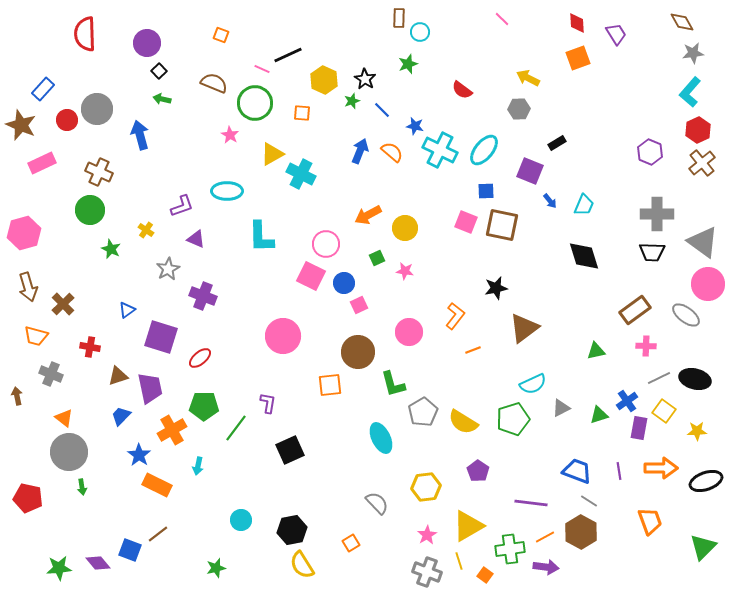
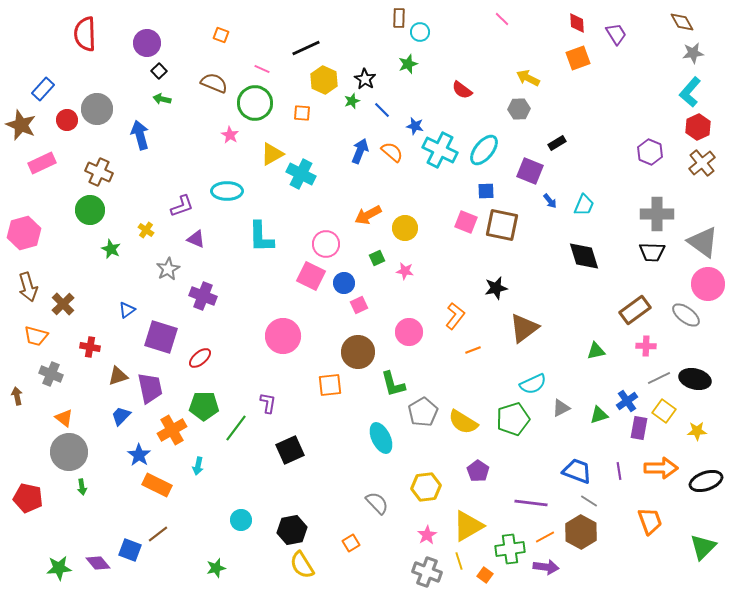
black line at (288, 55): moved 18 px right, 7 px up
red hexagon at (698, 130): moved 3 px up
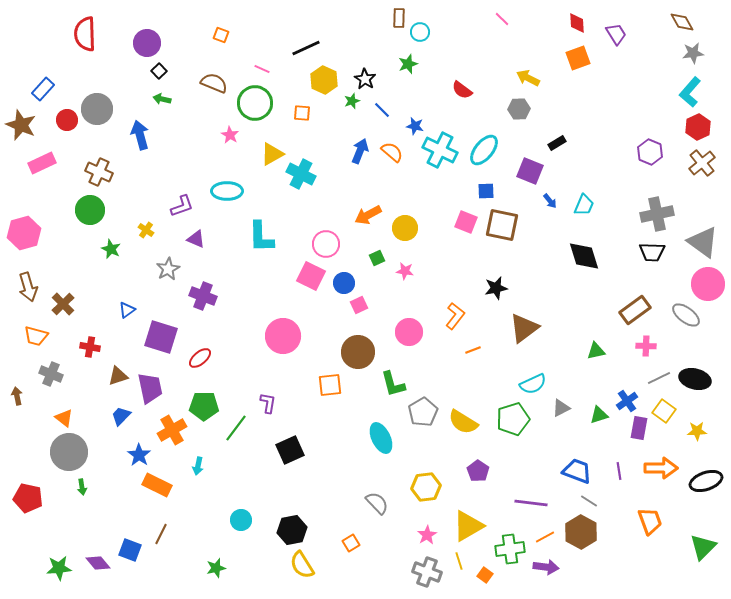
gray cross at (657, 214): rotated 12 degrees counterclockwise
brown line at (158, 534): moved 3 px right; rotated 25 degrees counterclockwise
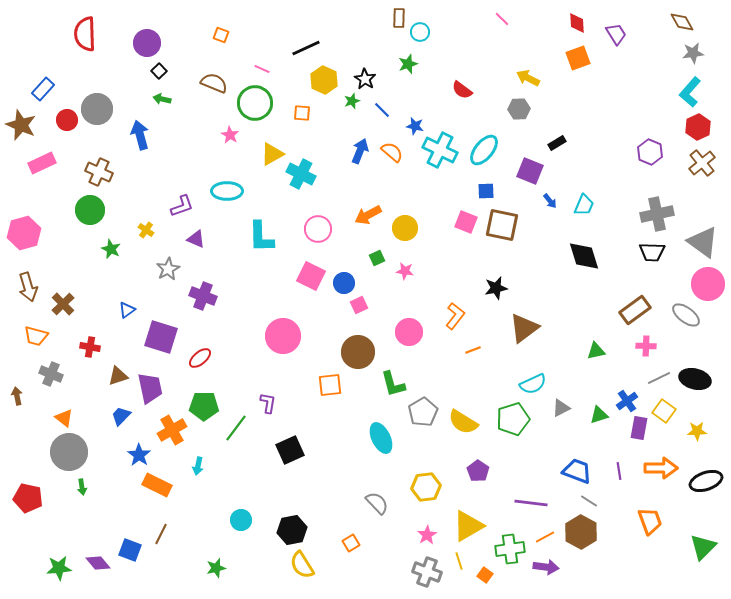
pink circle at (326, 244): moved 8 px left, 15 px up
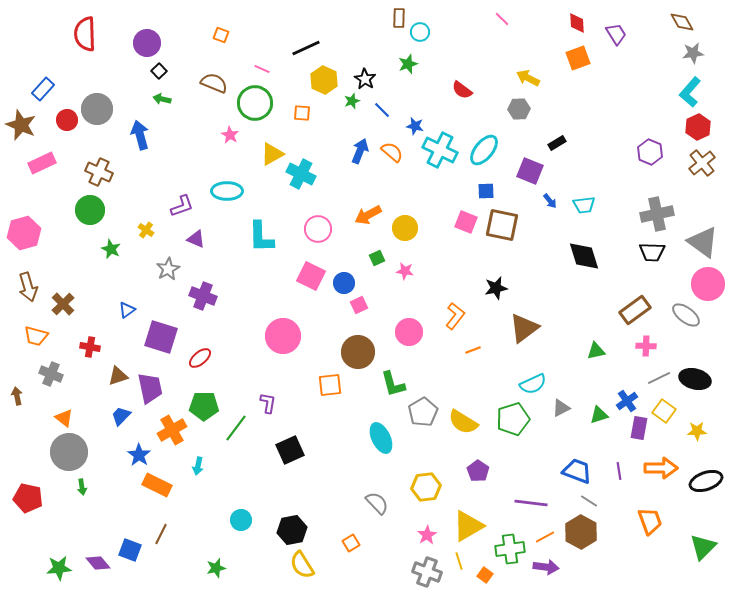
cyan trapezoid at (584, 205): rotated 60 degrees clockwise
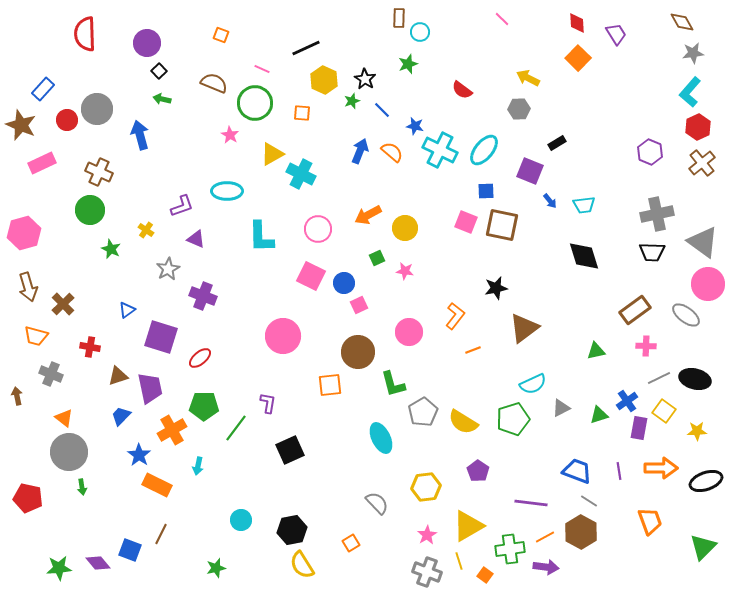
orange square at (578, 58): rotated 25 degrees counterclockwise
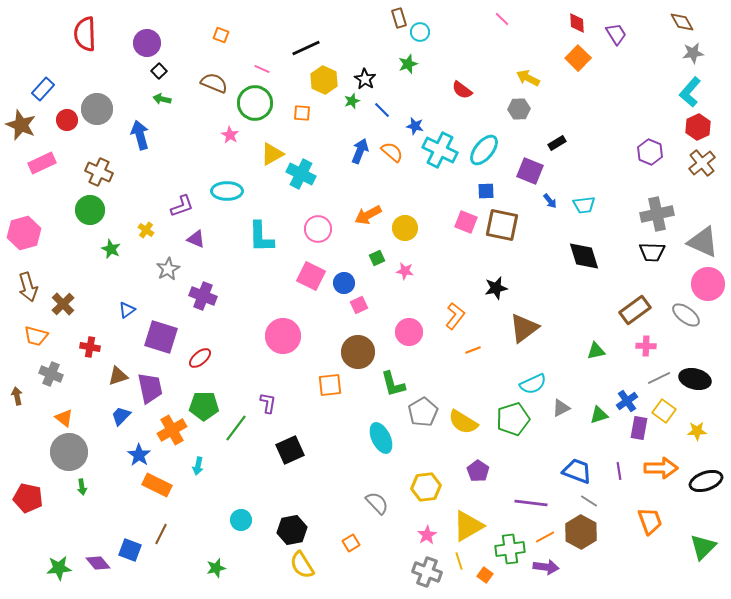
brown rectangle at (399, 18): rotated 18 degrees counterclockwise
gray triangle at (703, 242): rotated 12 degrees counterclockwise
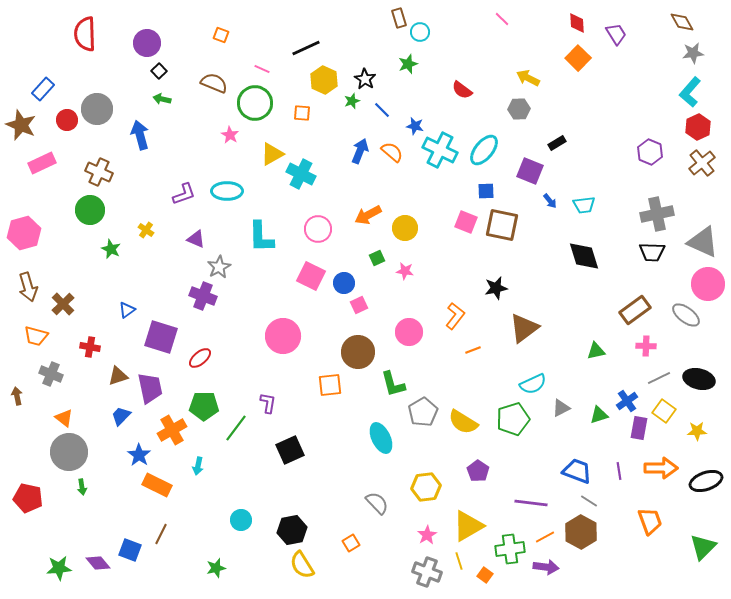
purple L-shape at (182, 206): moved 2 px right, 12 px up
gray star at (168, 269): moved 51 px right, 2 px up
black ellipse at (695, 379): moved 4 px right
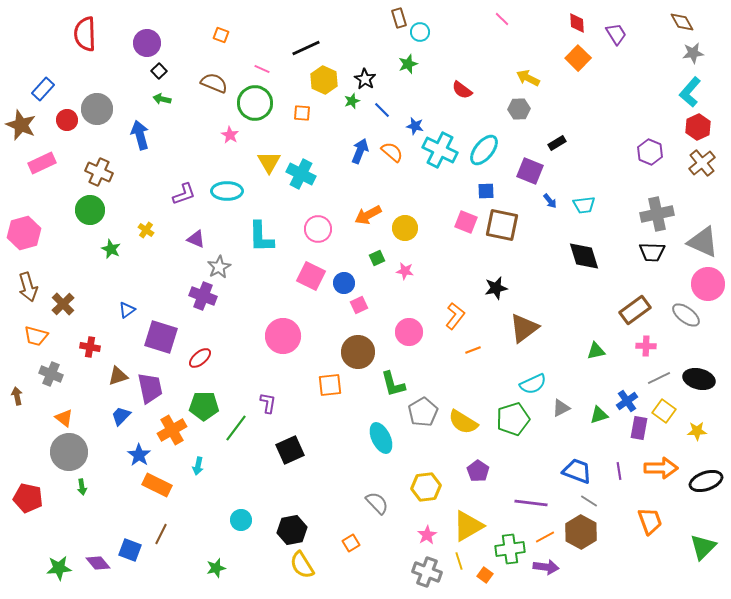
yellow triangle at (272, 154): moved 3 px left, 8 px down; rotated 30 degrees counterclockwise
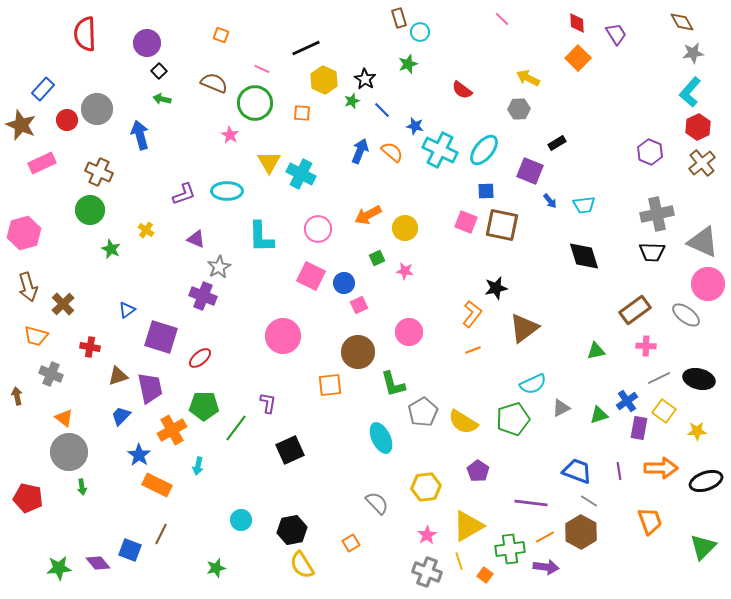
orange L-shape at (455, 316): moved 17 px right, 2 px up
